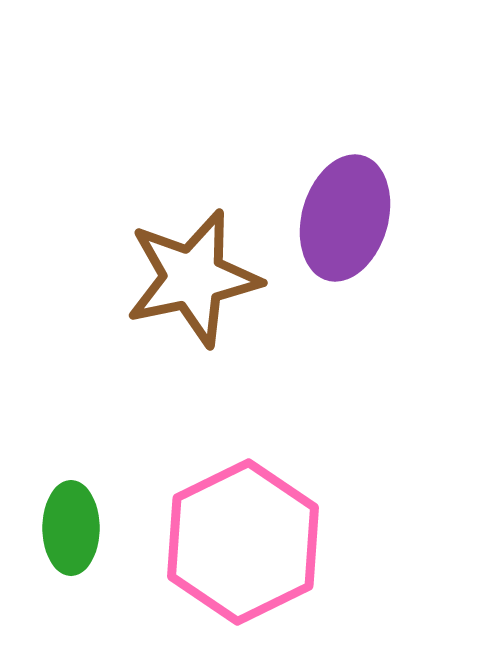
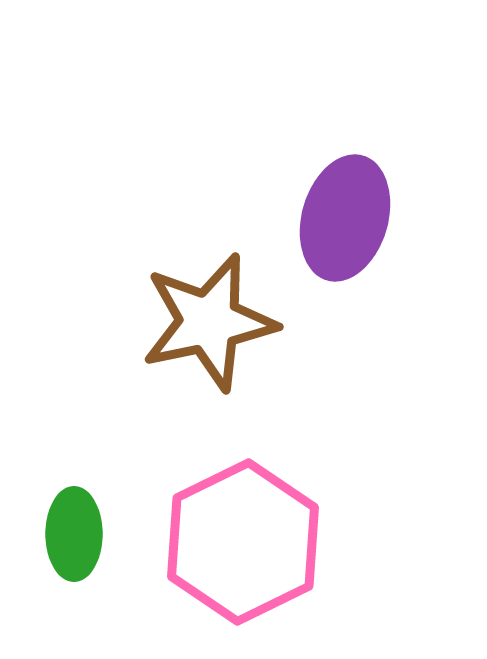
brown star: moved 16 px right, 44 px down
green ellipse: moved 3 px right, 6 px down
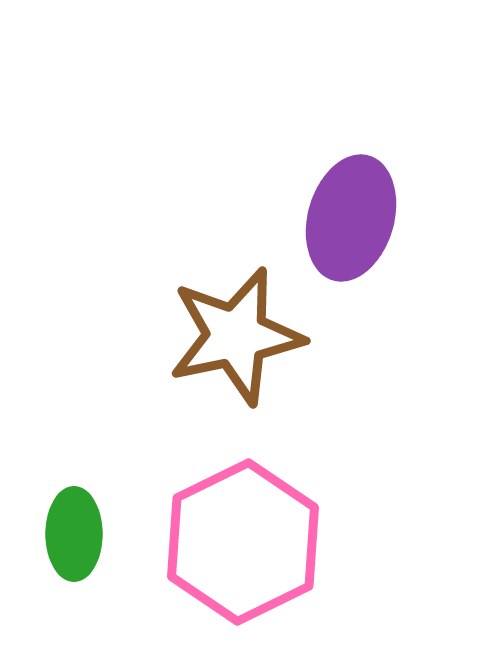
purple ellipse: moved 6 px right
brown star: moved 27 px right, 14 px down
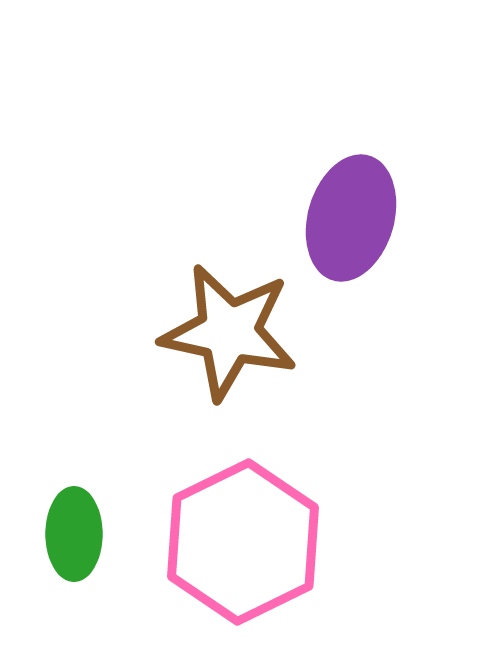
brown star: moved 7 px left, 4 px up; rotated 24 degrees clockwise
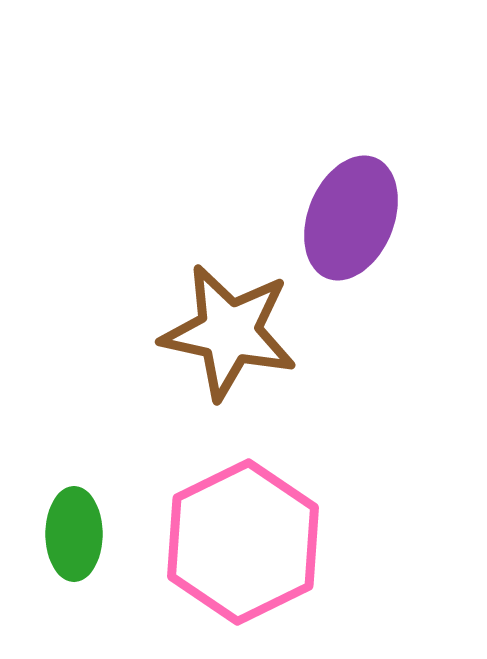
purple ellipse: rotated 6 degrees clockwise
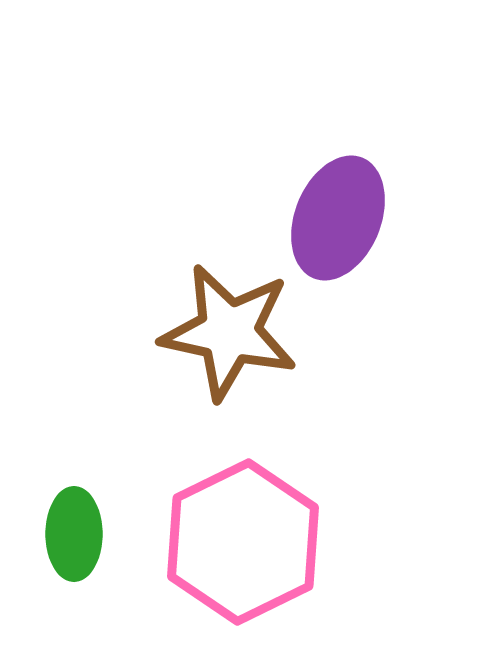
purple ellipse: moved 13 px left
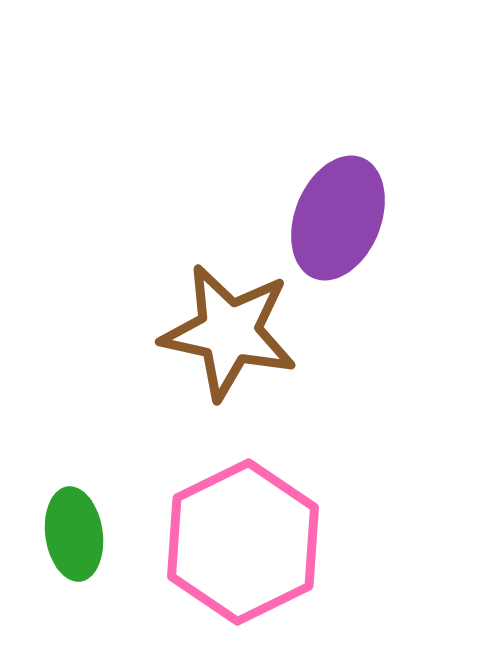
green ellipse: rotated 8 degrees counterclockwise
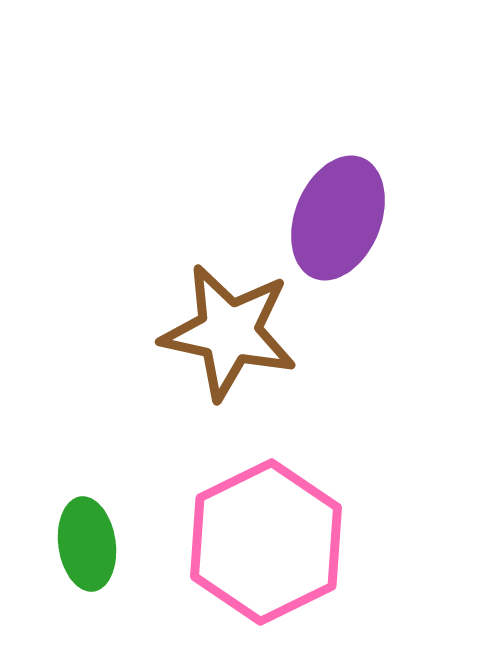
green ellipse: moved 13 px right, 10 px down
pink hexagon: moved 23 px right
